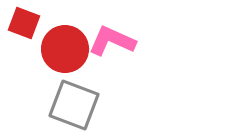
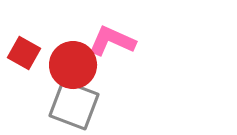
red square: moved 30 px down; rotated 8 degrees clockwise
red circle: moved 8 px right, 16 px down
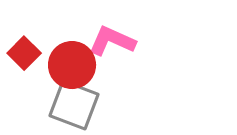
red square: rotated 16 degrees clockwise
red circle: moved 1 px left
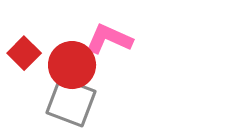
pink L-shape: moved 3 px left, 2 px up
gray square: moved 3 px left, 3 px up
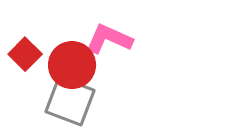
red square: moved 1 px right, 1 px down
gray square: moved 1 px left, 1 px up
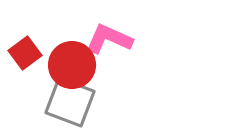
red square: moved 1 px up; rotated 8 degrees clockwise
gray square: moved 1 px down
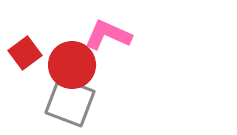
pink L-shape: moved 1 px left, 4 px up
